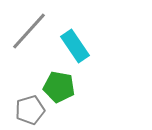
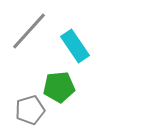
green pentagon: rotated 16 degrees counterclockwise
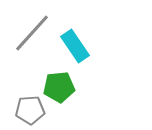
gray line: moved 3 px right, 2 px down
gray pentagon: rotated 12 degrees clockwise
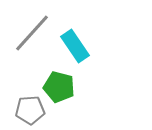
green pentagon: rotated 20 degrees clockwise
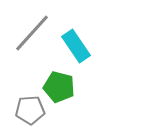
cyan rectangle: moved 1 px right
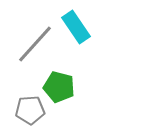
gray line: moved 3 px right, 11 px down
cyan rectangle: moved 19 px up
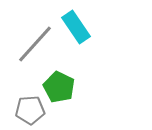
green pentagon: rotated 12 degrees clockwise
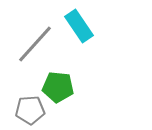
cyan rectangle: moved 3 px right, 1 px up
green pentagon: moved 1 px left; rotated 20 degrees counterclockwise
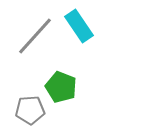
gray line: moved 8 px up
green pentagon: moved 3 px right; rotated 16 degrees clockwise
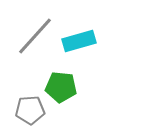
cyan rectangle: moved 15 px down; rotated 72 degrees counterclockwise
green pentagon: rotated 16 degrees counterclockwise
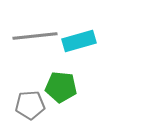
gray line: rotated 42 degrees clockwise
gray pentagon: moved 5 px up
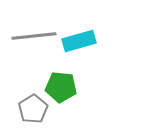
gray line: moved 1 px left
gray pentagon: moved 3 px right, 4 px down; rotated 28 degrees counterclockwise
